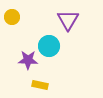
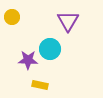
purple triangle: moved 1 px down
cyan circle: moved 1 px right, 3 px down
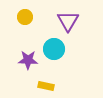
yellow circle: moved 13 px right
cyan circle: moved 4 px right
yellow rectangle: moved 6 px right, 1 px down
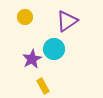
purple triangle: moved 1 px left; rotated 25 degrees clockwise
purple star: moved 4 px right, 1 px up; rotated 30 degrees counterclockwise
yellow rectangle: moved 3 px left; rotated 49 degrees clockwise
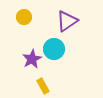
yellow circle: moved 1 px left
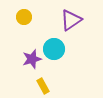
purple triangle: moved 4 px right, 1 px up
purple star: rotated 12 degrees clockwise
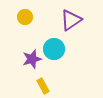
yellow circle: moved 1 px right
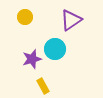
cyan circle: moved 1 px right
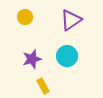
cyan circle: moved 12 px right, 7 px down
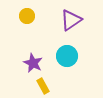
yellow circle: moved 2 px right, 1 px up
purple star: moved 1 px right, 4 px down; rotated 30 degrees counterclockwise
